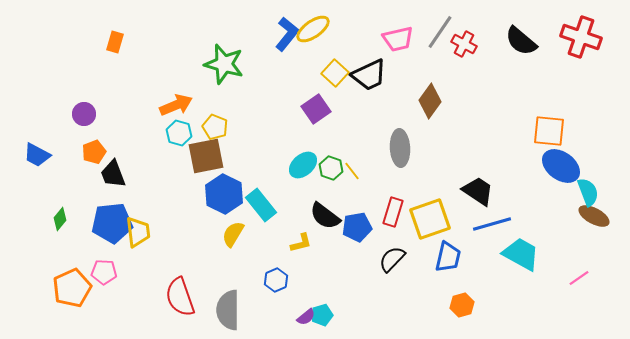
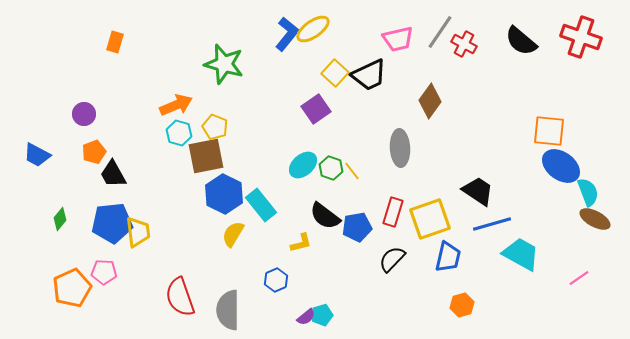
black trapezoid at (113, 174): rotated 8 degrees counterclockwise
brown ellipse at (594, 216): moved 1 px right, 3 px down
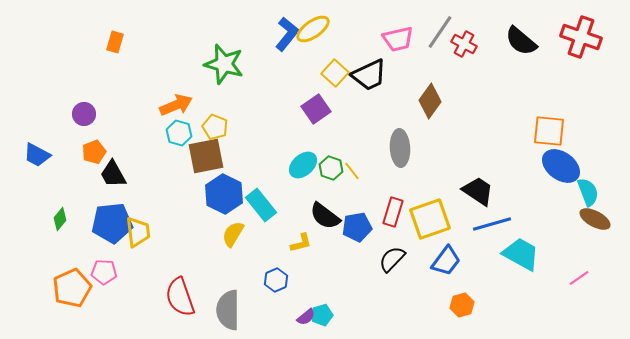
blue trapezoid at (448, 257): moved 2 px left, 4 px down; rotated 24 degrees clockwise
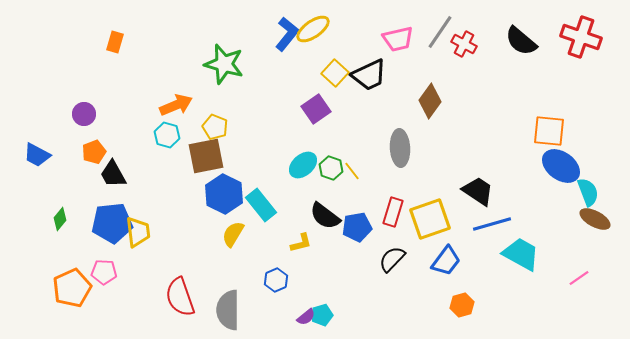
cyan hexagon at (179, 133): moved 12 px left, 2 px down
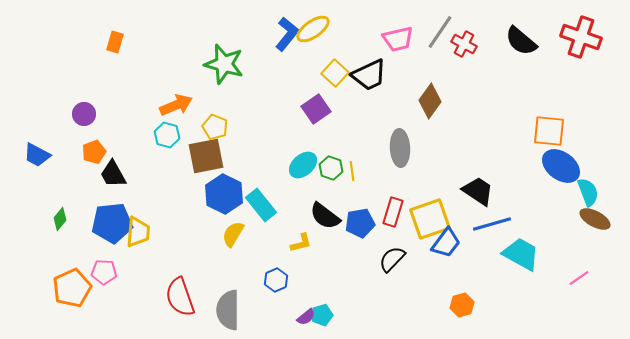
yellow line at (352, 171): rotated 30 degrees clockwise
blue pentagon at (357, 227): moved 3 px right, 4 px up
yellow trapezoid at (138, 232): rotated 12 degrees clockwise
blue trapezoid at (446, 261): moved 18 px up
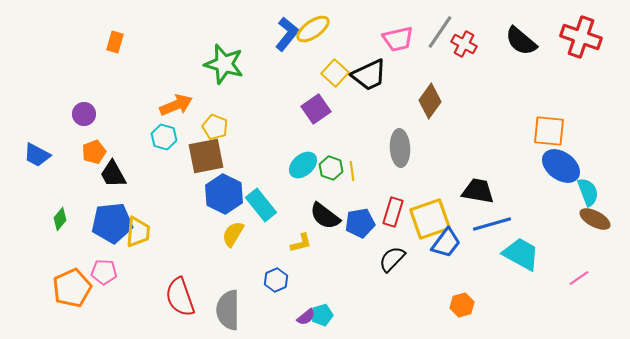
cyan hexagon at (167, 135): moved 3 px left, 2 px down
black trapezoid at (478, 191): rotated 24 degrees counterclockwise
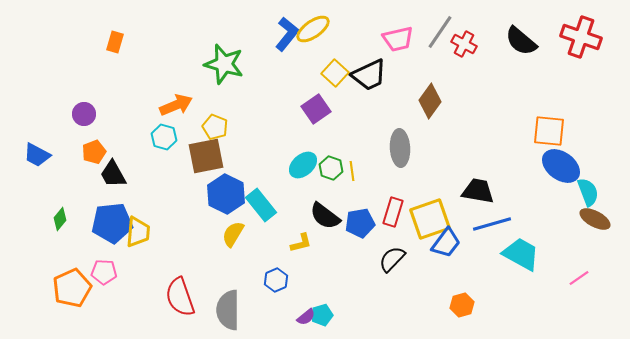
blue hexagon at (224, 194): moved 2 px right
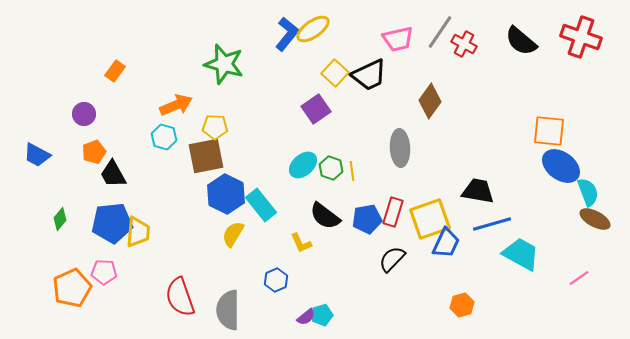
orange rectangle at (115, 42): moved 29 px down; rotated 20 degrees clockwise
yellow pentagon at (215, 127): rotated 20 degrees counterclockwise
blue pentagon at (360, 223): moved 7 px right, 4 px up
yellow L-shape at (301, 243): rotated 80 degrees clockwise
blue trapezoid at (446, 243): rotated 12 degrees counterclockwise
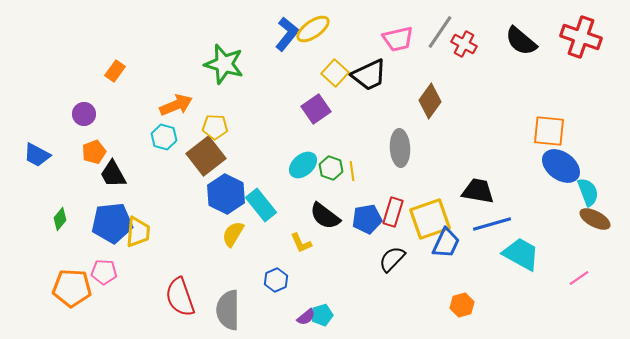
brown square at (206, 156): rotated 27 degrees counterclockwise
orange pentagon at (72, 288): rotated 27 degrees clockwise
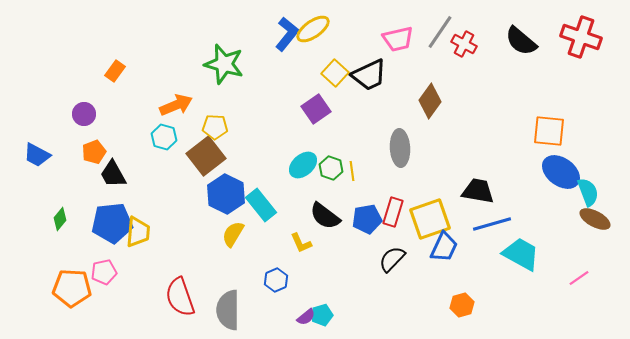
blue ellipse at (561, 166): moved 6 px down
blue trapezoid at (446, 243): moved 2 px left, 4 px down
pink pentagon at (104, 272): rotated 15 degrees counterclockwise
